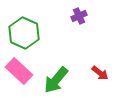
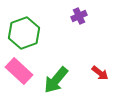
green hexagon: rotated 16 degrees clockwise
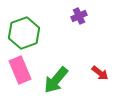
pink rectangle: moved 1 px right, 1 px up; rotated 24 degrees clockwise
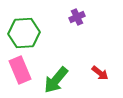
purple cross: moved 2 px left, 1 px down
green hexagon: rotated 16 degrees clockwise
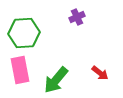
pink rectangle: rotated 12 degrees clockwise
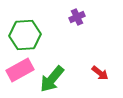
green hexagon: moved 1 px right, 2 px down
pink rectangle: rotated 72 degrees clockwise
green arrow: moved 4 px left, 1 px up
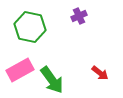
purple cross: moved 2 px right, 1 px up
green hexagon: moved 5 px right, 8 px up; rotated 16 degrees clockwise
green arrow: moved 1 px down; rotated 76 degrees counterclockwise
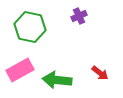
green arrow: moved 5 px right; rotated 132 degrees clockwise
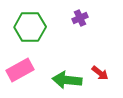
purple cross: moved 1 px right, 2 px down
green hexagon: rotated 12 degrees counterclockwise
green arrow: moved 10 px right
